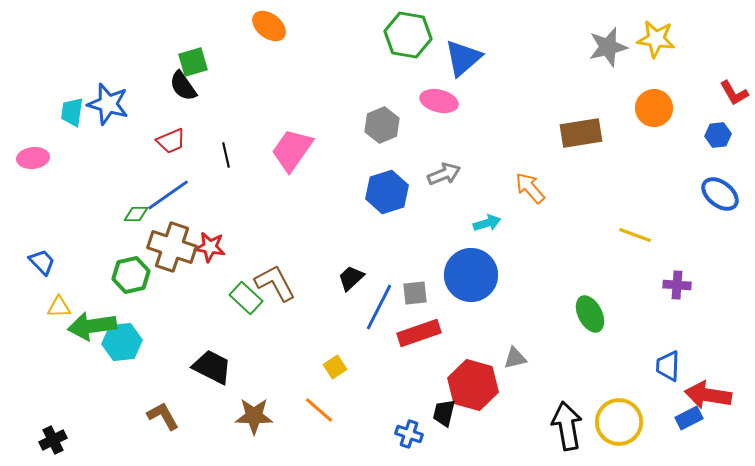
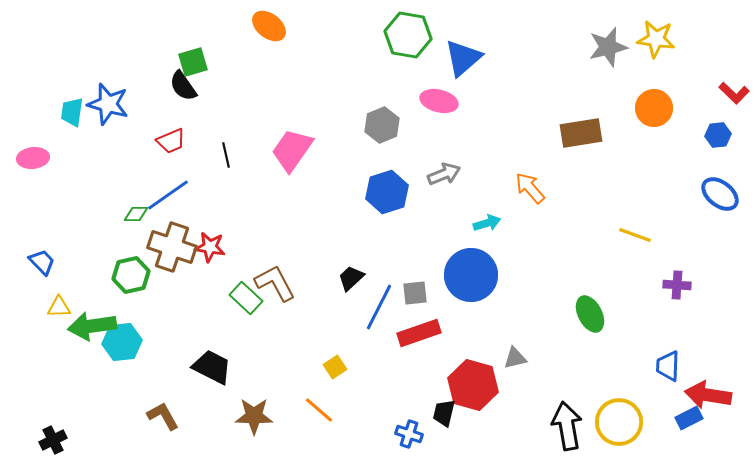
red L-shape at (734, 93): rotated 16 degrees counterclockwise
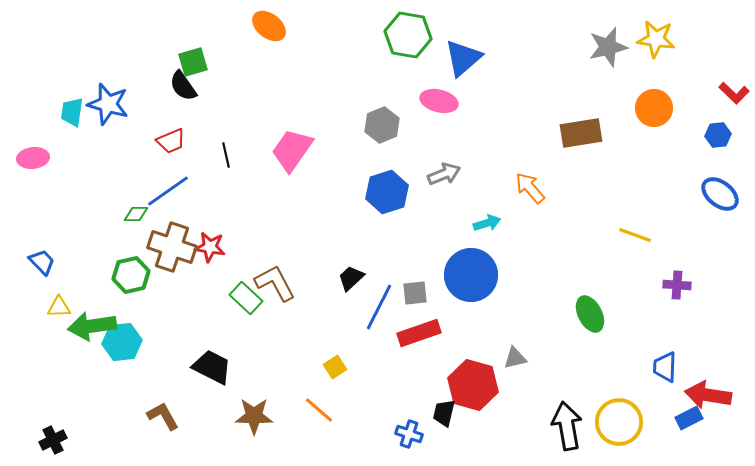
blue line at (168, 195): moved 4 px up
blue trapezoid at (668, 366): moved 3 px left, 1 px down
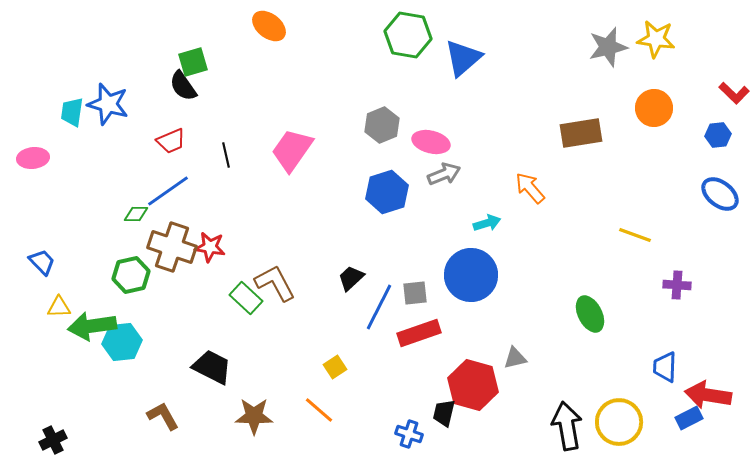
pink ellipse at (439, 101): moved 8 px left, 41 px down
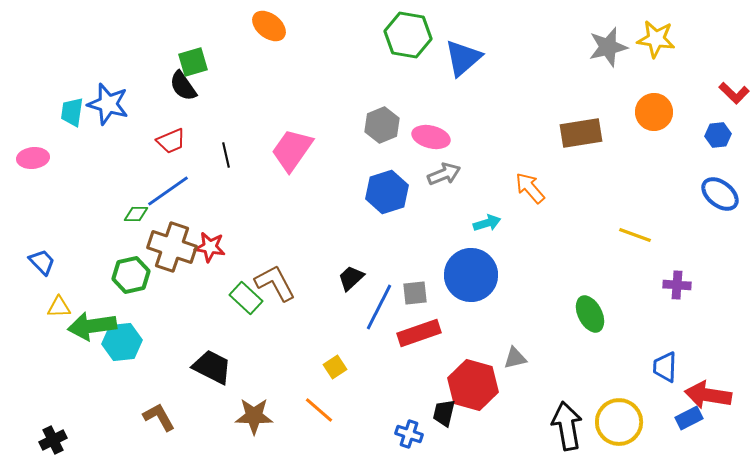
orange circle at (654, 108): moved 4 px down
pink ellipse at (431, 142): moved 5 px up
brown L-shape at (163, 416): moved 4 px left, 1 px down
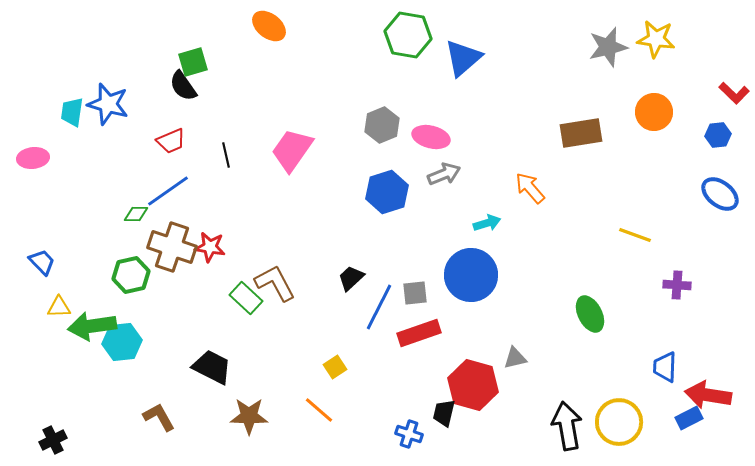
brown star at (254, 416): moved 5 px left
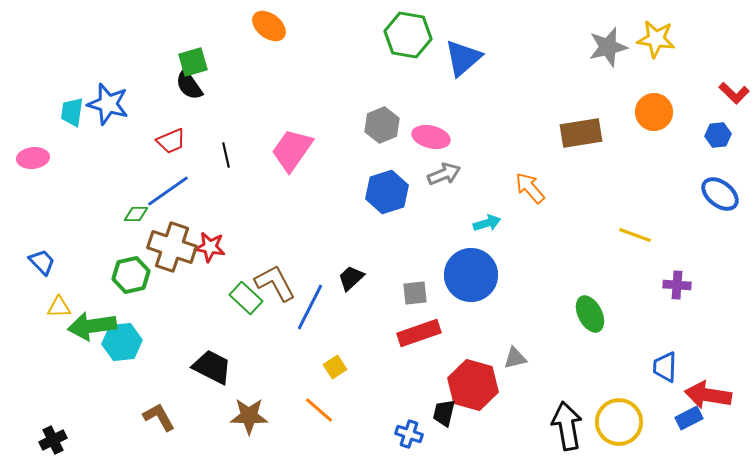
black semicircle at (183, 86): moved 6 px right, 1 px up
blue line at (379, 307): moved 69 px left
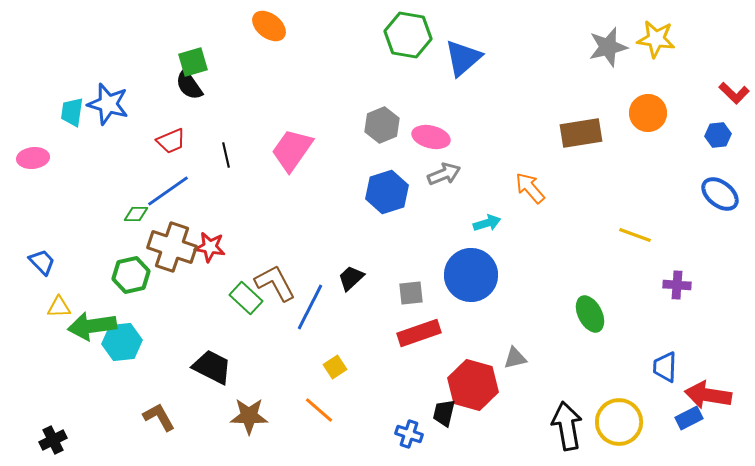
orange circle at (654, 112): moved 6 px left, 1 px down
gray square at (415, 293): moved 4 px left
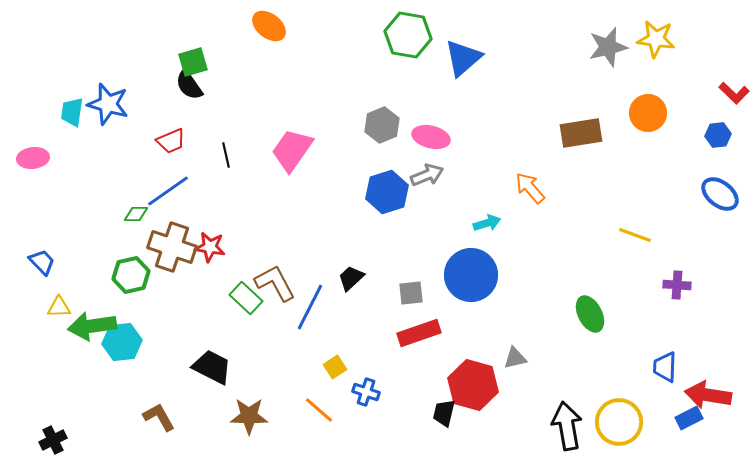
gray arrow at (444, 174): moved 17 px left, 1 px down
blue cross at (409, 434): moved 43 px left, 42 px up
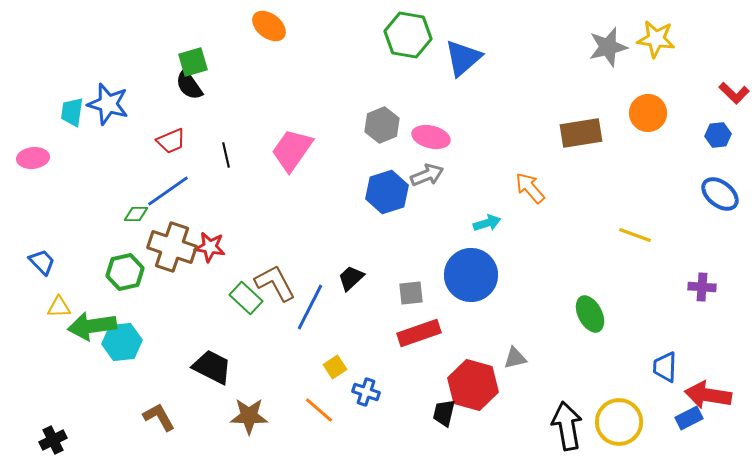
green hexagon at (131, 275): moved 6 px left, 3 px up
purple cross at (677, 285): moved 25 px right, 2 px down
